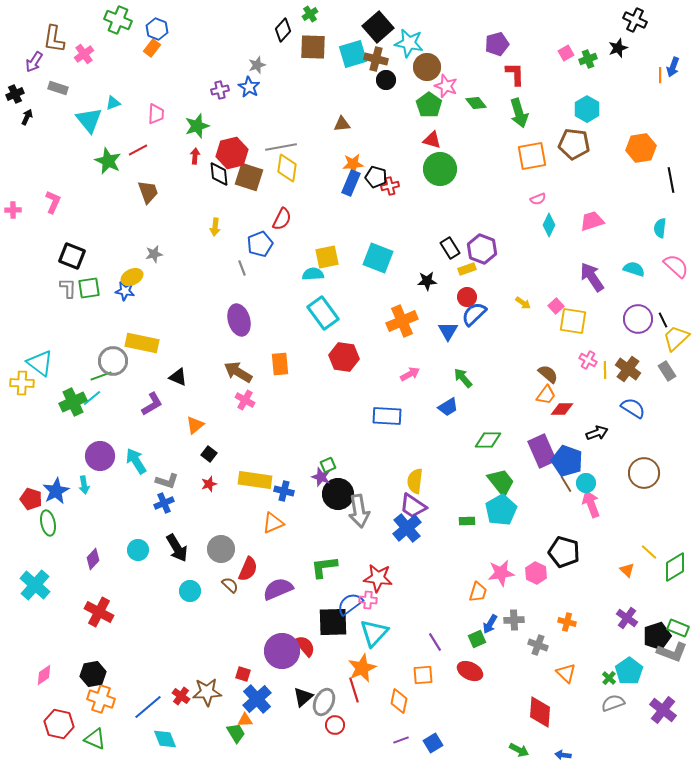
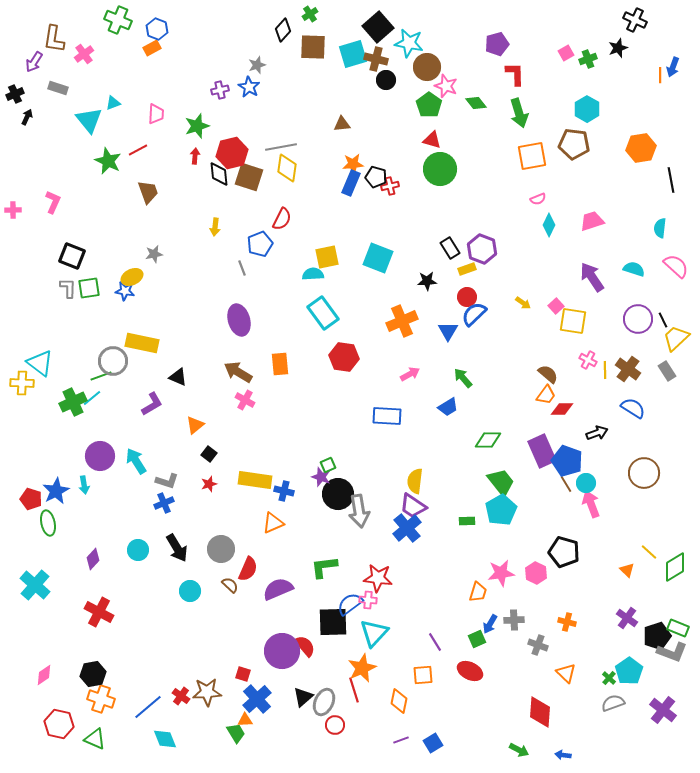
orange rectangle at (152, 48): rotated 24 degrees clockwise
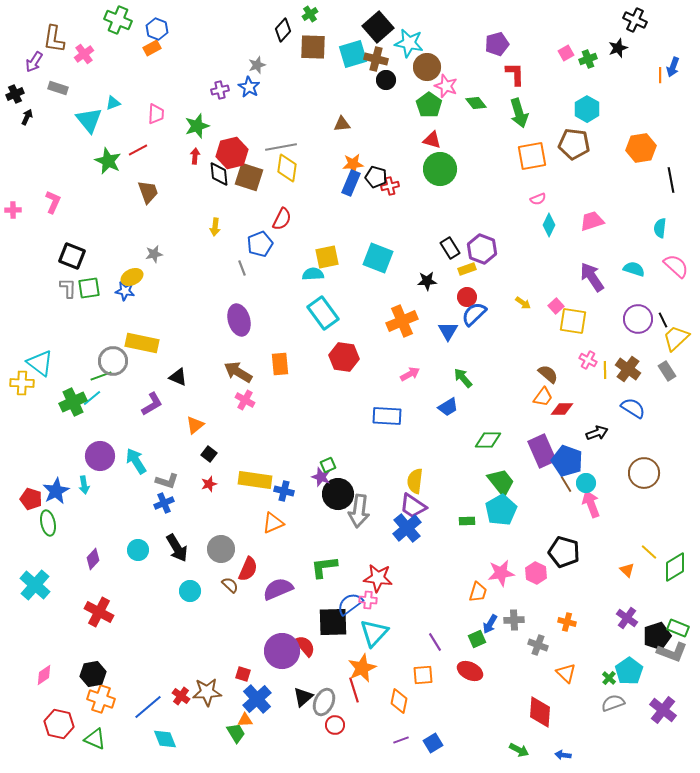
orange trapezoid at (546, 395): moved 3 px left, 2 px down
gray arrow at (359, 511): rotated 16 degrees clockwise
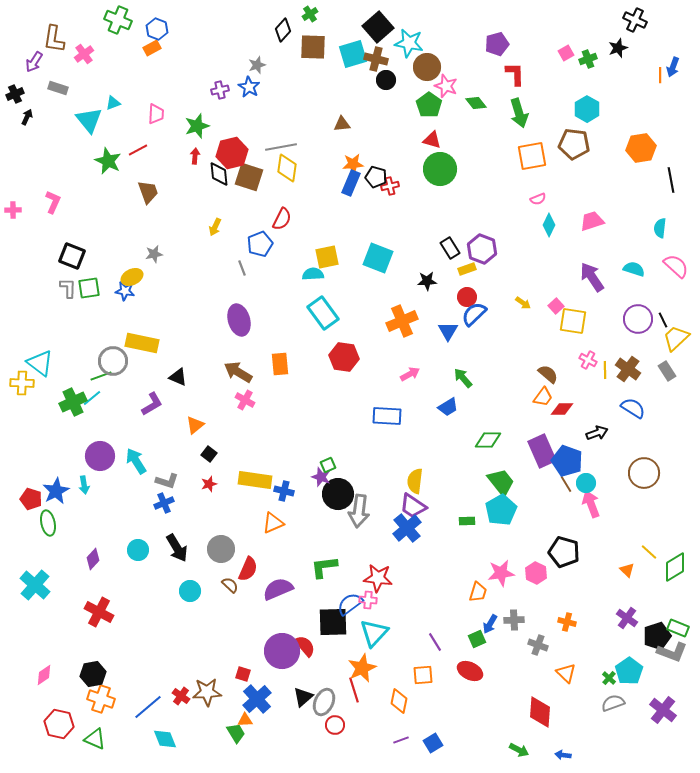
yellow arrow at (215, 227): rotated 18 degrees clockwise
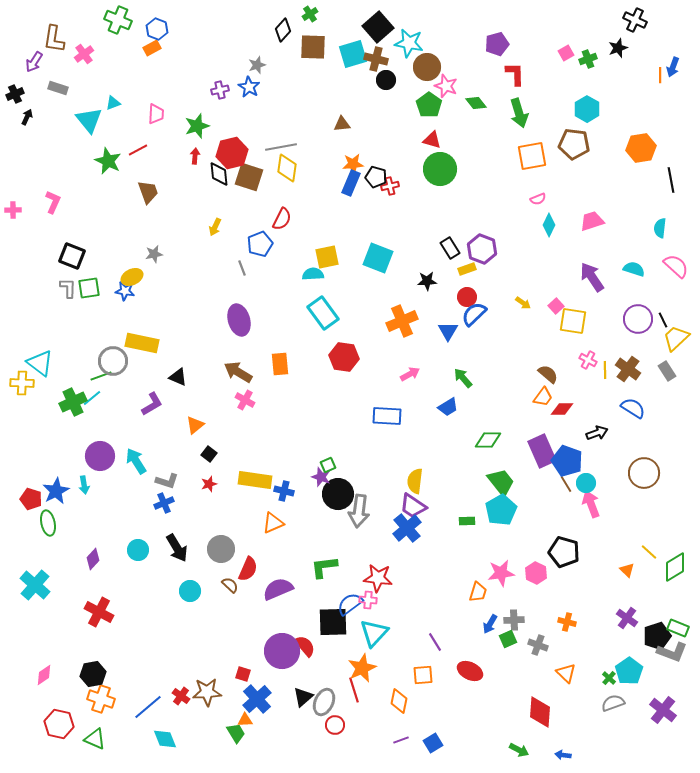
green square at (477, 639): moved 31 px right
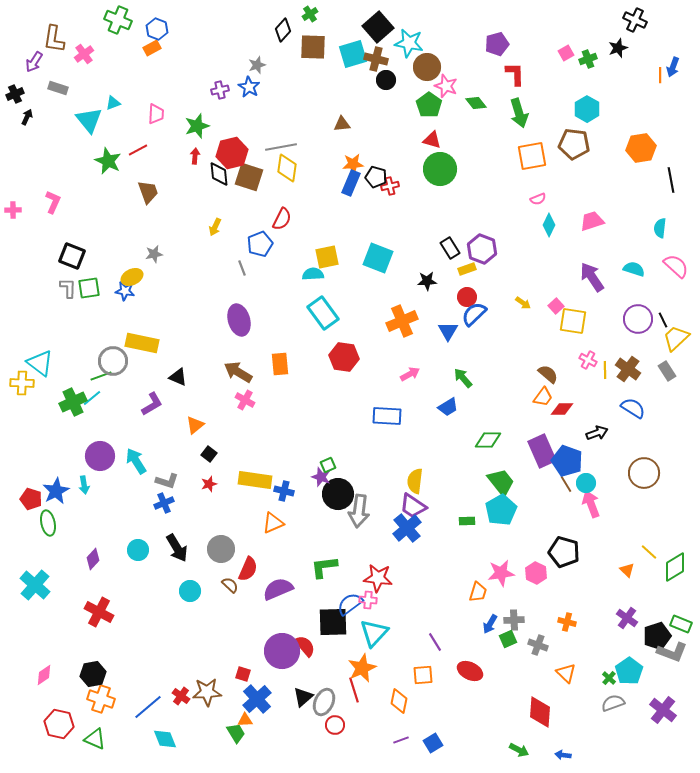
green rectangle at (678, 628): moved 3 px right, 4 px up
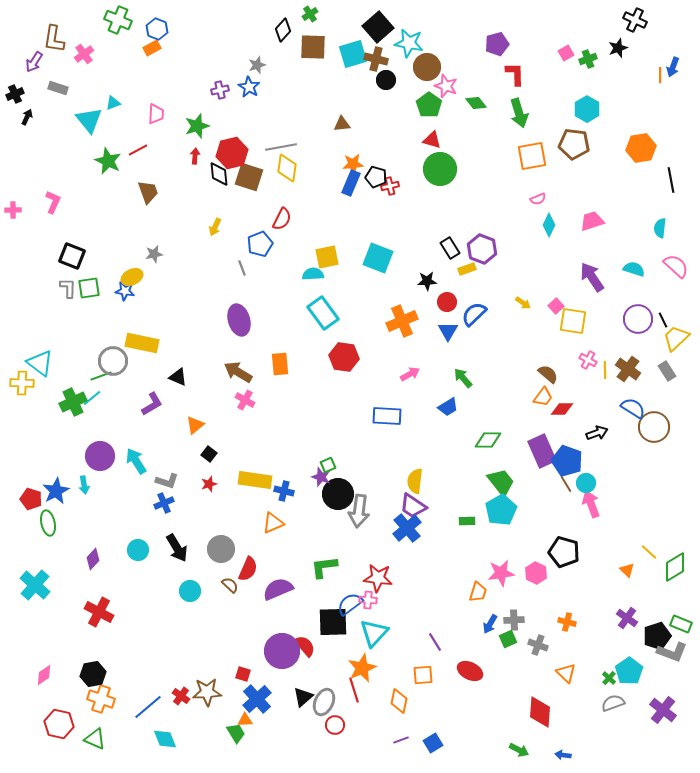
red circle at (467, 297): moved 20 px left, 5 px down
brown circle at (644, 473): moved 10 px right, 46 px up
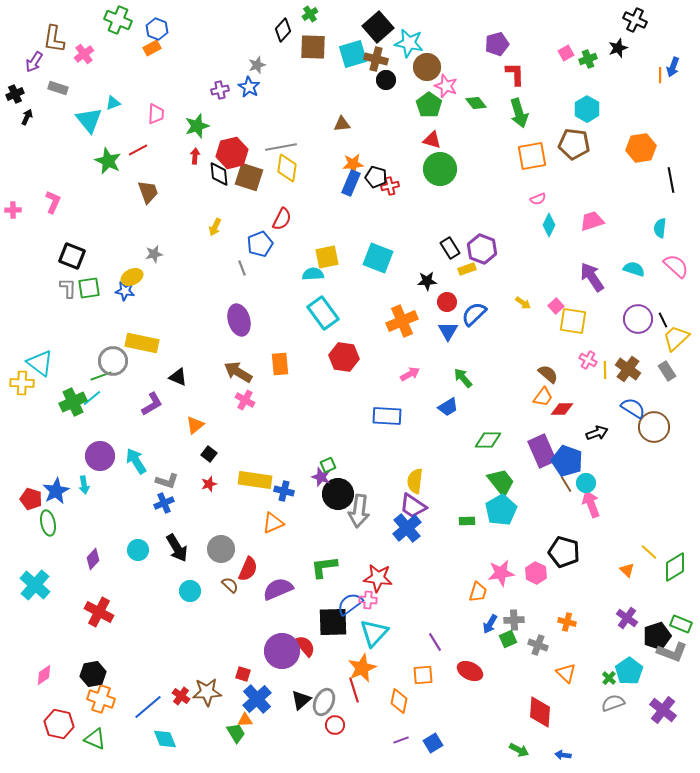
black triangle at (303, 697): moved 2 px left, 3 px down
